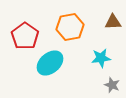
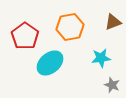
brown triangle: rotated 18 degrees counterclockwise
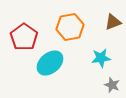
red pentagon: moved 1 px left, 1 px down
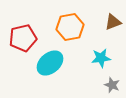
red pentagon: moved 1 px left, 1 px down; rotated 24 degrees clockwise
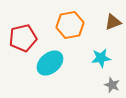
orange hexagon: moved 2 px up
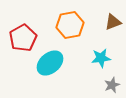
red pentagon: rotated 16 degrees counterclockwise
gray star: rotated 28 degrees clockwise
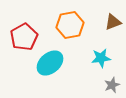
red pentagon: moved 1 px right, 1 px up
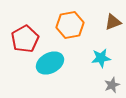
red pentagon: moved 1 px right, 2 px down
cyan ellipse: rotated 12 degrees clockwise
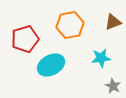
red pentagon: rotated 12 degrees clockwise
cyan ellipse: moved 1 px right, 2 px down
gray star: moved 1 px right, 1 px down; rotated 21 degrees counterclockwise
